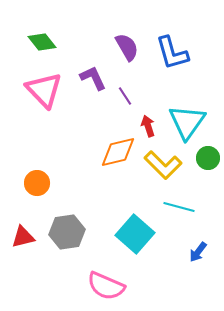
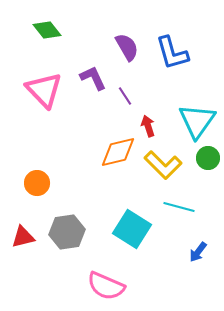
green diamond: moved 5 px right, 12 px up
cyan triangle: moved 10 px right, 1 px up
cyan square: moved 3 px left, 5 px up; rotated 9 degrees counterclockwise
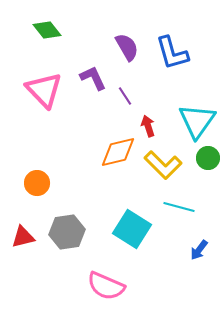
blue arrow: moved 1 px right, 2 px up
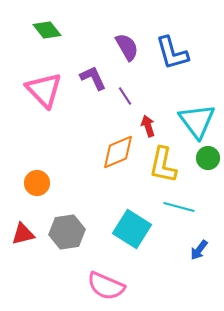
cyan triangle: rotated 12 degrees counterclockwise
orange diamond: rotated 9 degrees counterclockwise
yellow L-shape: rotated 57 degrees clockwise
red triangle: moved 3 px up
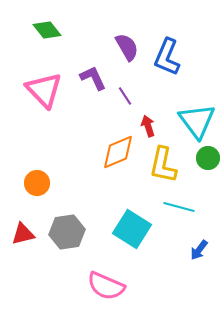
blue L-shape: moved 5 px left, 4 px down; rotated 39 degrees clockwise
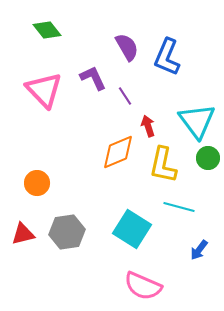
pink semicircle: moved 37 px right
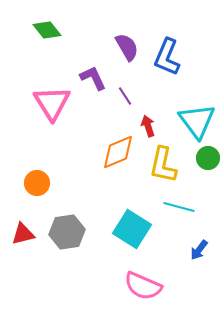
pink triangle: moved 8 px right, 13 px down; rotated 12 degrees clockwise
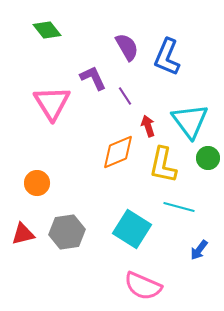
cyan triangle: moved 7 px left
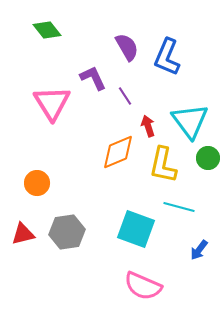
cyan square: moved 4 px right; rotated 12 degrees counterclockwise
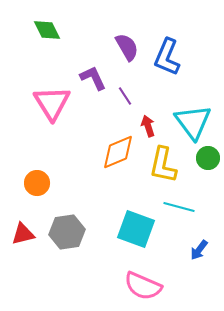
green diamond: rotated 12 degrees clockwise
cyan triangle: moved 3 px right, 1 px down
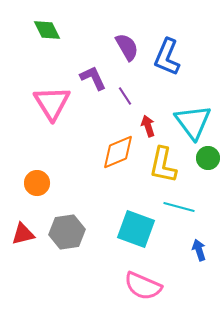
blue arrow: rotated 125 degrees clockwise
